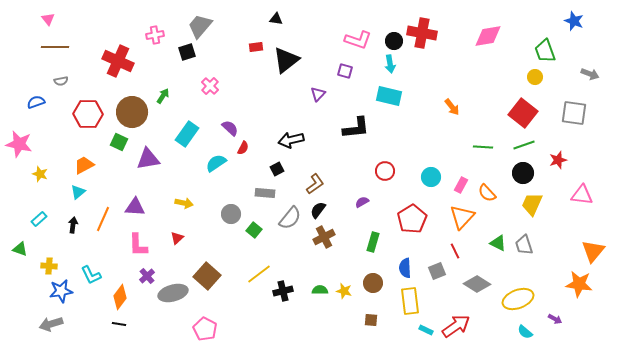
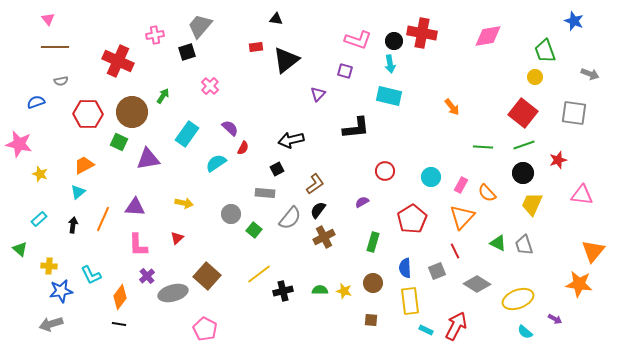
green triangle at (20, 249): rotated 21 degrees clockwise
red arrow at (456, 326): rotated 28 degrees counterclockwise
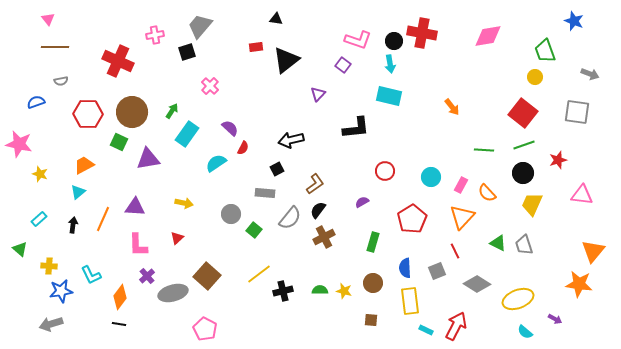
purple square at (345, 71): moved 2 px left, 6 px up; rotated 21 degrees clockwise
green arrow at (163, 96): moved 9 px right, 15 px down
gray square at (574, 113): moved 3 px right, 1 px up
green line at (483, 147): moved 1 px right, 3 px down
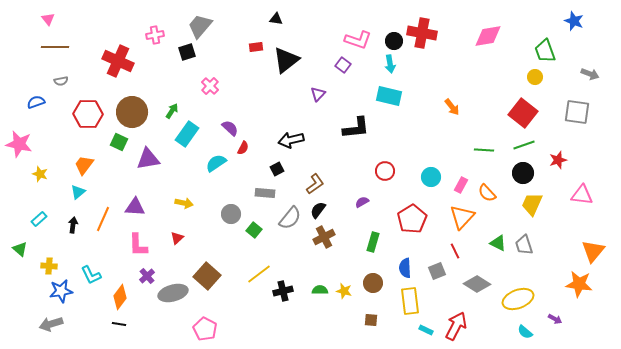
orange trapezoid at (84, 165): rotated 25 degrees counterclockwise
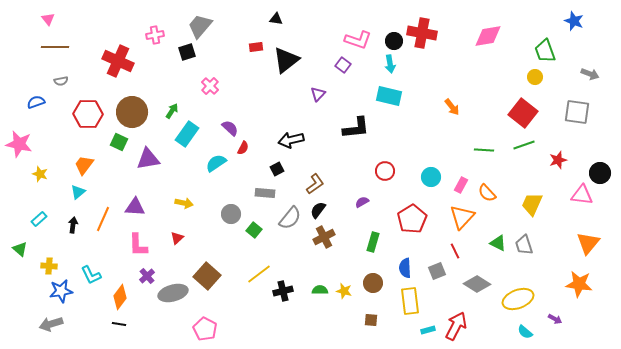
black circle at (523, 173): moved 77 px right
orange triangle at (593, 251): moved 5 px left, 8 px up
cyan rectangle at (426, 330): moved 2 px right; rotated 40 degrees counterclockwise
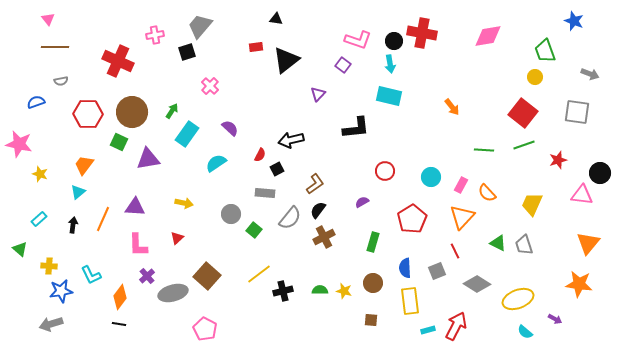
red semicircle at (243, 148): moved 17 px right, 7 px down
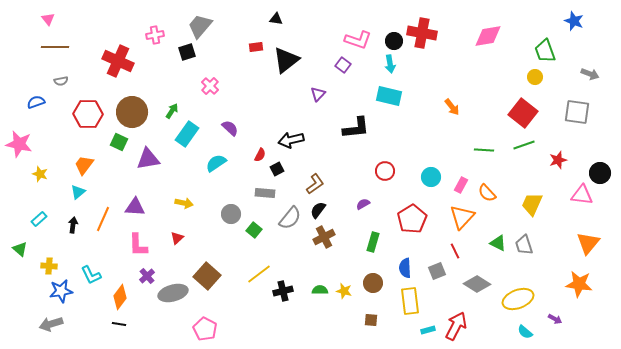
purple semicircle at (362, 202): moved 1 px right, 2 px down
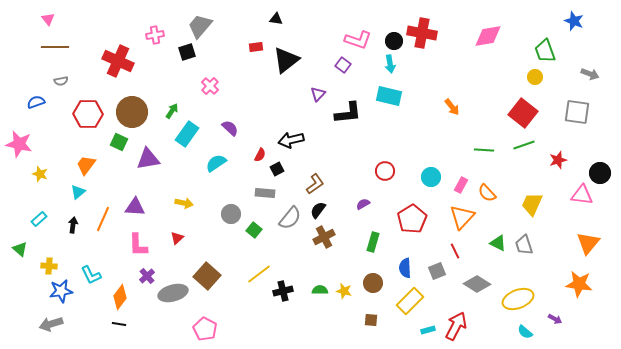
black L-shape at (356, 128): moved 8 px left, 15 px up
orange trapezoid at (84, 165): moved 2 px right
yellow rectangle at (410, 301): rotated 52 degrees clockwise
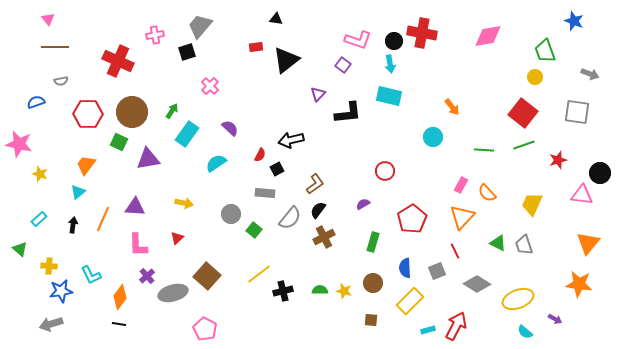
cyan circle at (431, 177): moved 2 px right, 40 px up
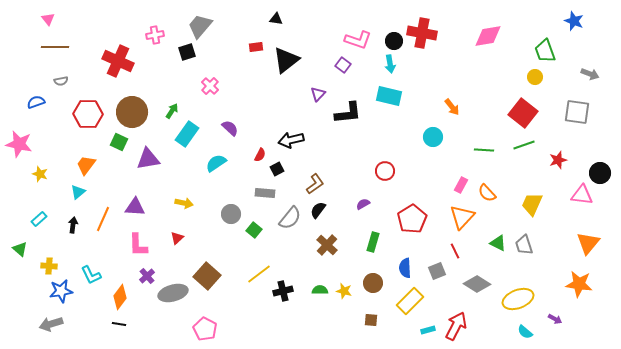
brown cross at (324, 237): moved 3 px right, 8 px down; rotated 20 degrees counterclockwise
